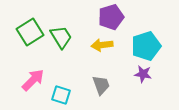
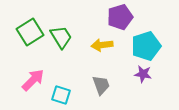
purple pentagon: moved 9 px right
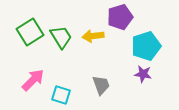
yellow arrow: moved 9 px left, 9 px up
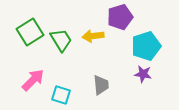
green trapezoid: moved 3 px down
gray trapezoid: rotated 15 degrees clockwise
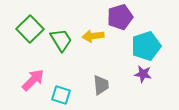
green square: moved 3 px up; rotated 12 degrees counterclockwise
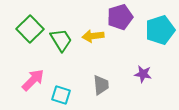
cyan pentagon: moved 14 px right, 16 px up
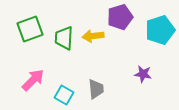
green square: rotated 24 degrees clockwise
green trapezoid: moved 3 px right, 2 px up; rotated 145 degrees counterclockwise
gray trapezoid: moved 5 px left, 4 px down
cyan square: moved 3 px right; rotated 12 degrees clockwise
